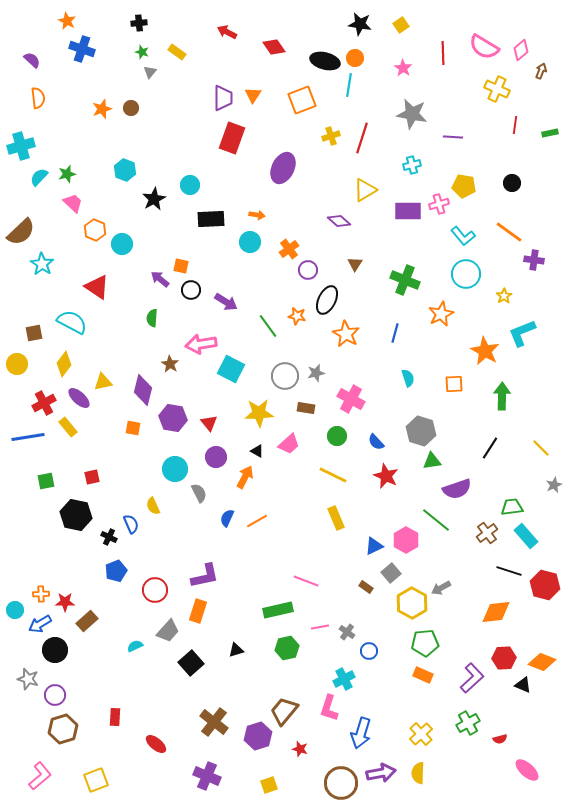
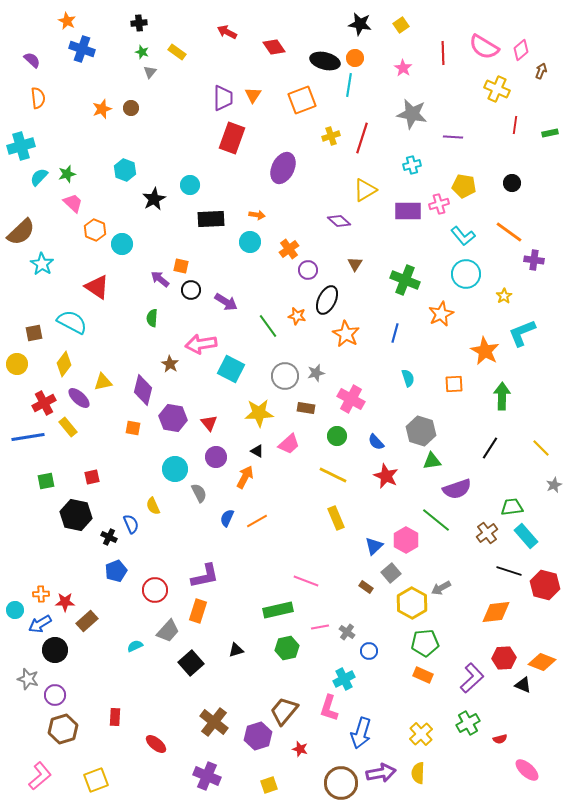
blue triangle at (374, 546): rotated 18 degrees counterclockwise
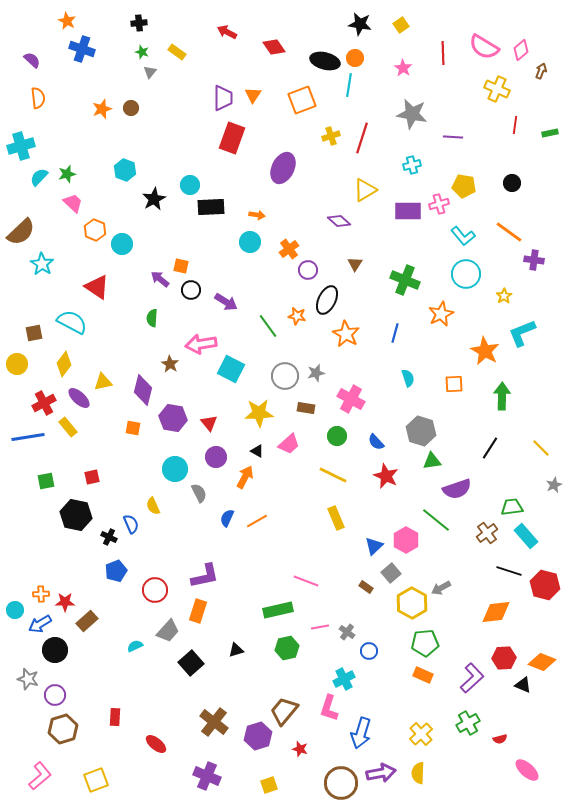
black rectangle at (211, 219): moved 12 px up
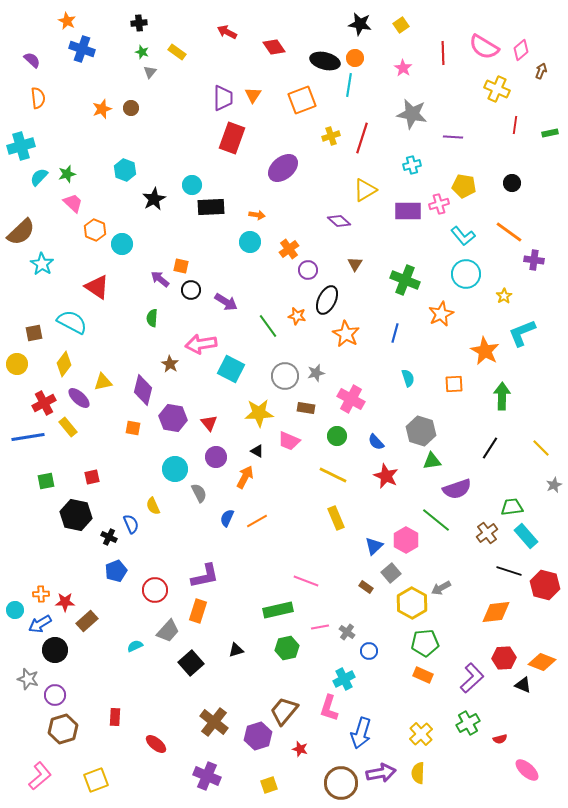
purple ellipse at (283, 168): rotated 24 degrees clockwise
cyan circle at (190, 185): moved 2 px right
pink trapezoid at (289, 444): moved 3 px up; rotated 65 degrees clockwise
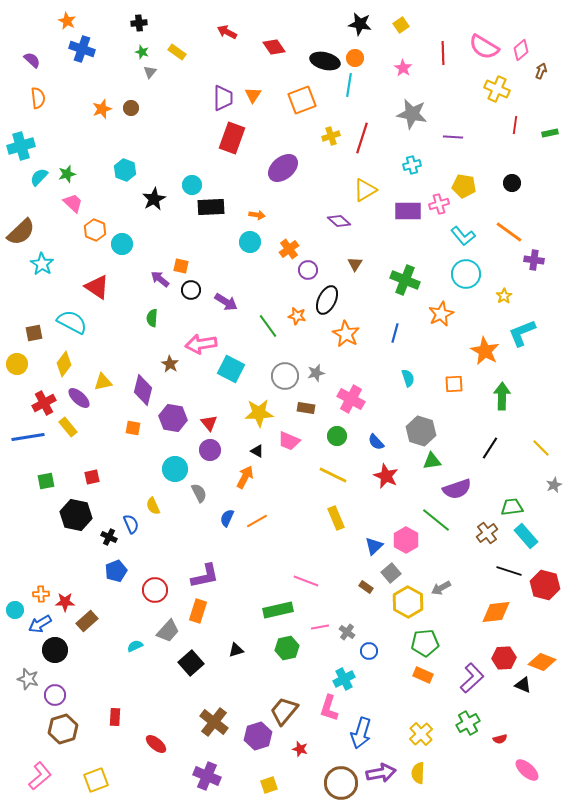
purple circle at (216, 457): moved 6 px left, 7 px up
yellow hexagon at (412, 603): moved 4 px left, 1 px up
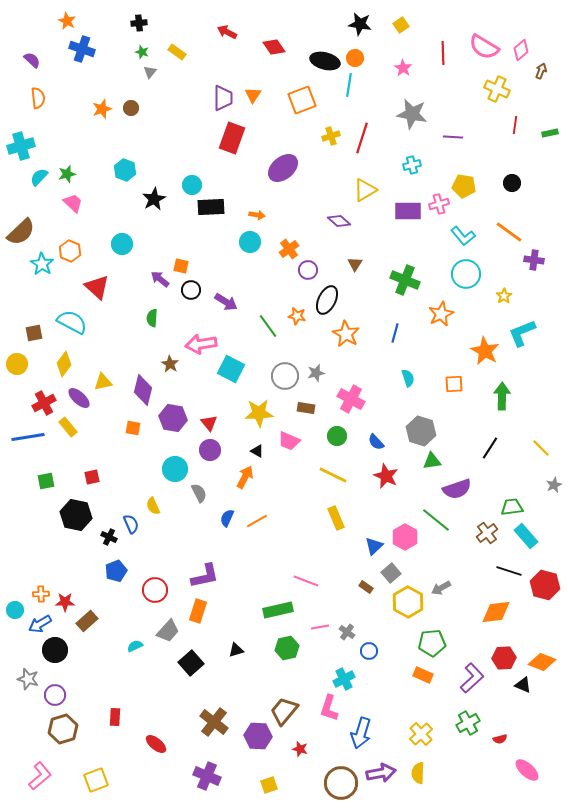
orange hexagon at (95, 230): moved 25 px left, 21 px down
red triangle at (97, 287): rotated 8 degrees clockwise
pink hexagon at (406, 540): moved 1 px left, 3 px up
green pentagon at (425, 643): moved 7 px right
purple hexagon at (258, 736): rotated 20 degrees clockwise
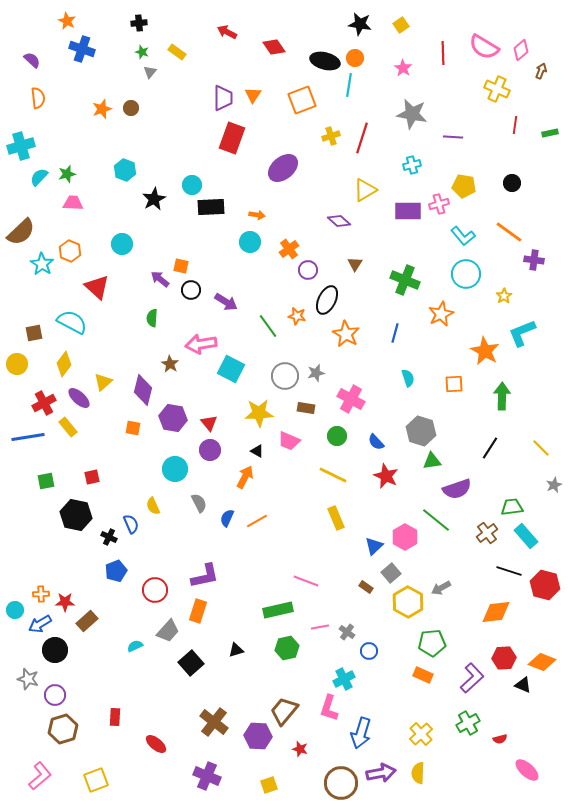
pink trapezoid at (73, 203): rotated 40 degrees counterclockwise
yellow triangle at (103, 382): rotated 30 degrees counterclockwise
gray semicircle at (199, 493): moved 10 px down
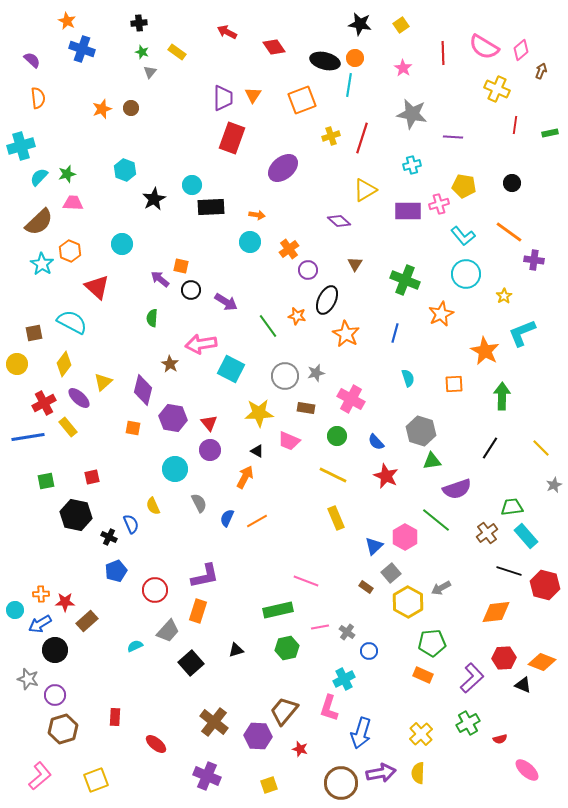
brown semicircle at (21, 232): moved 18 px right, 10 px up
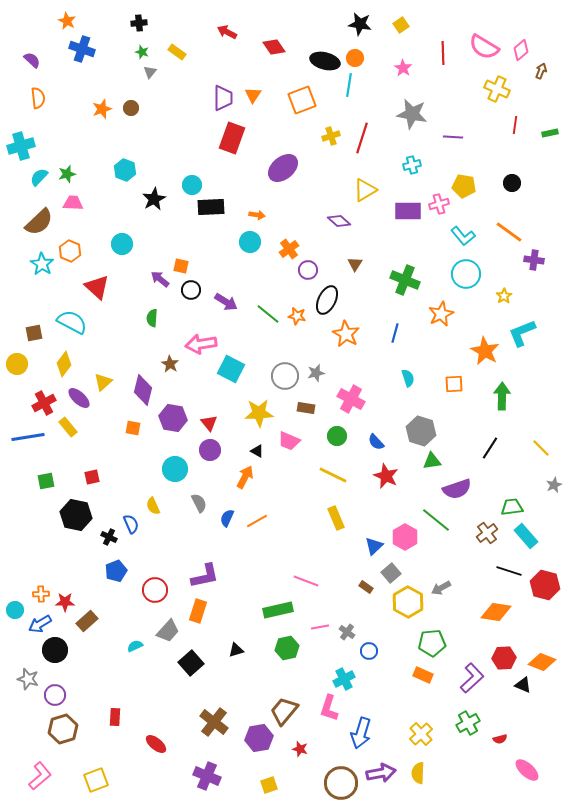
green line at (268, 326): moved 12 px up; rotated 15 degrees counterclockwise
orange diamond at (496, 612): rotated 16 degrees clockwise
purple hexagon at (258, 736): moved 1 px right, 2 px down; rotated 12 degrees counterclockwise
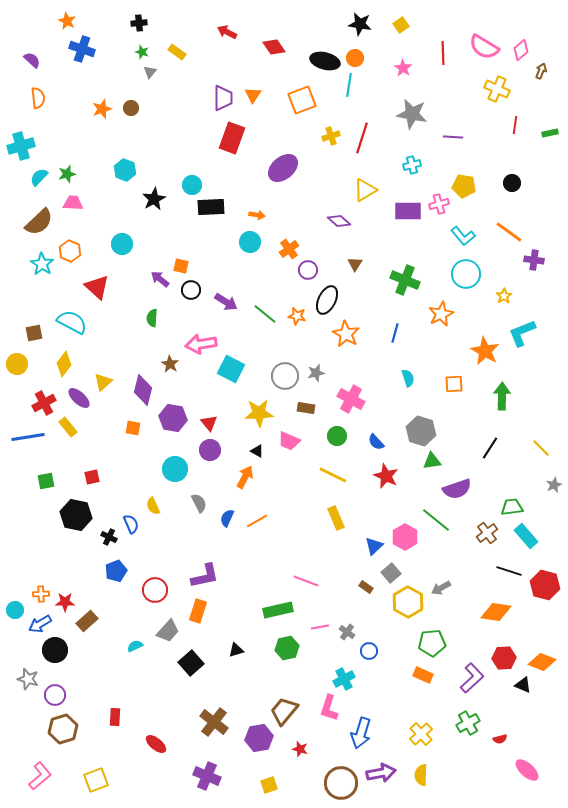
green line at (268, 314): moved 3 px left
yellow semicircle at (418, 773): moved 3 px right, 2 px down
